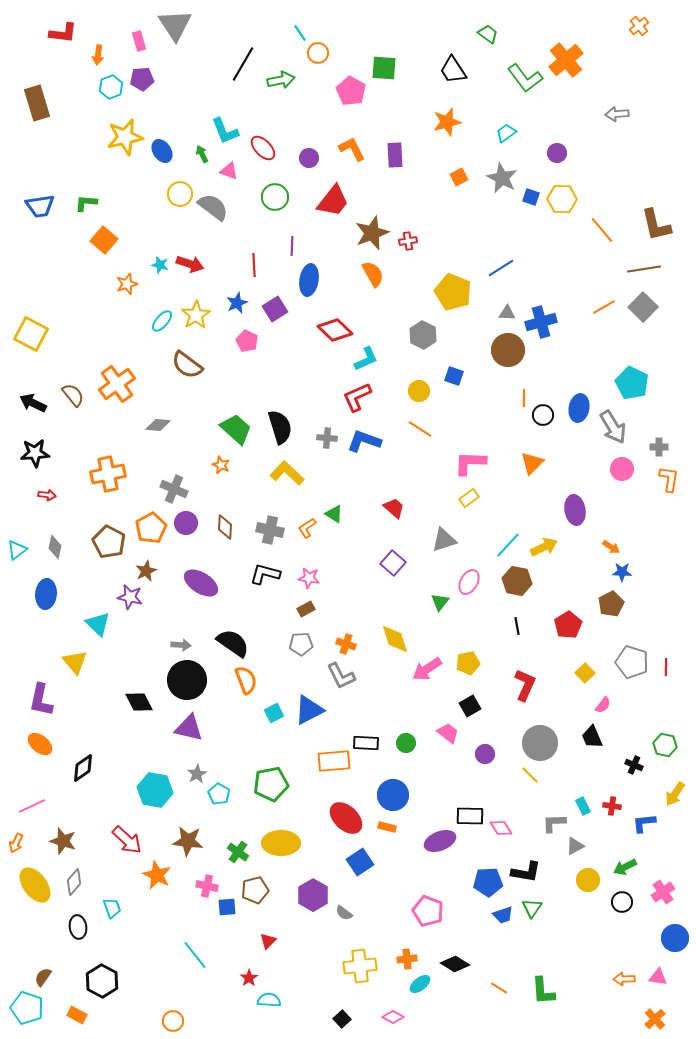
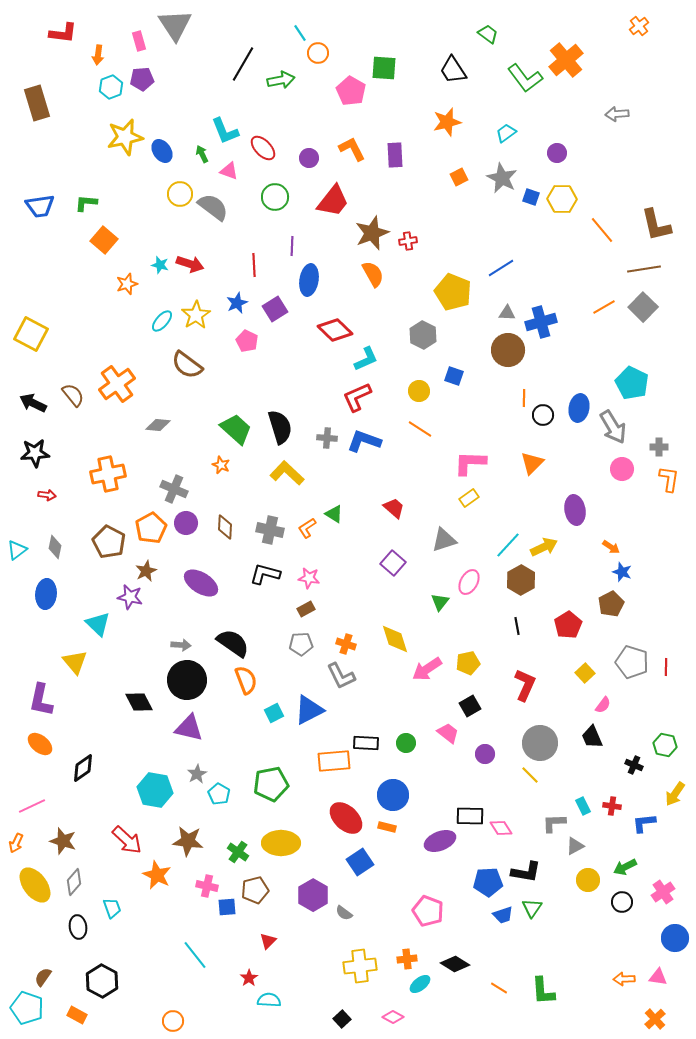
blue star at (622, 572): rotated 18 degrees clockwise
brown hexagon at (517, 581): moved 4 px right, 1 px up; rotated 20 degrees clockwise
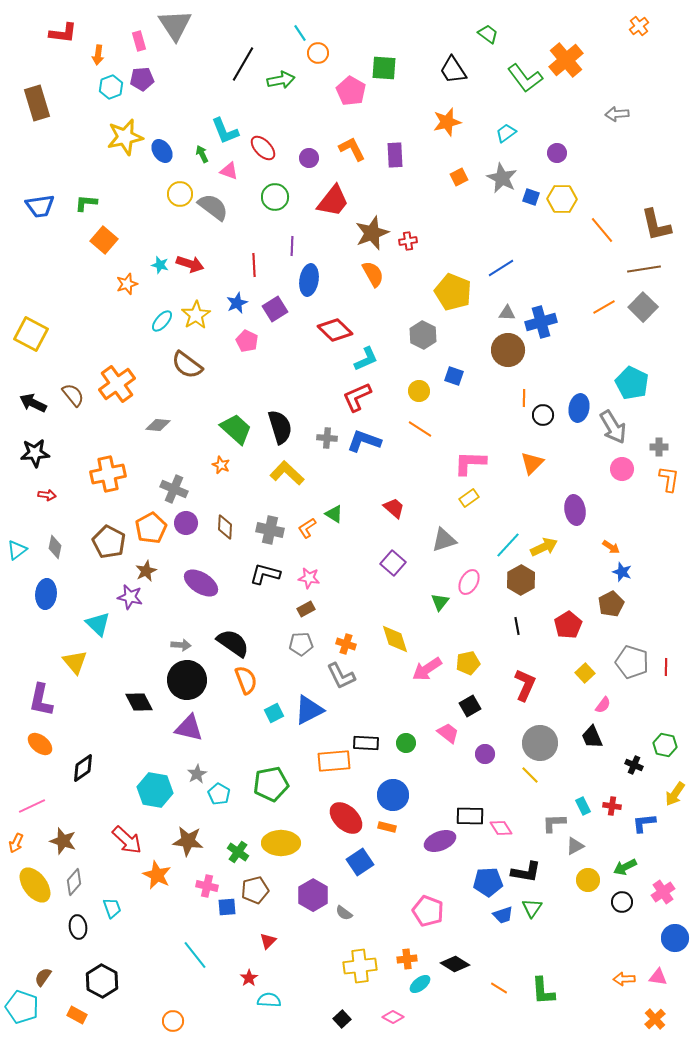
cyan pentagon at (27, 1008): moved 5 px left, 1 px up
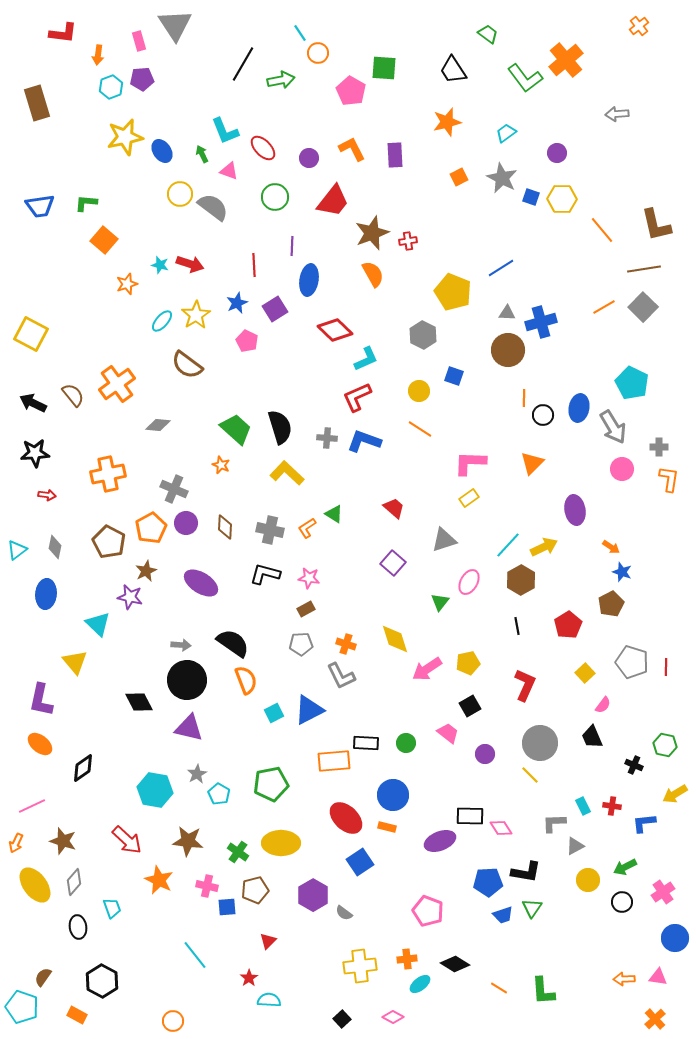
yellow arrow at (675, 794): rotated 25 degrees clockwise
orange star at (157, 875): moved 2 px right, 5 px down
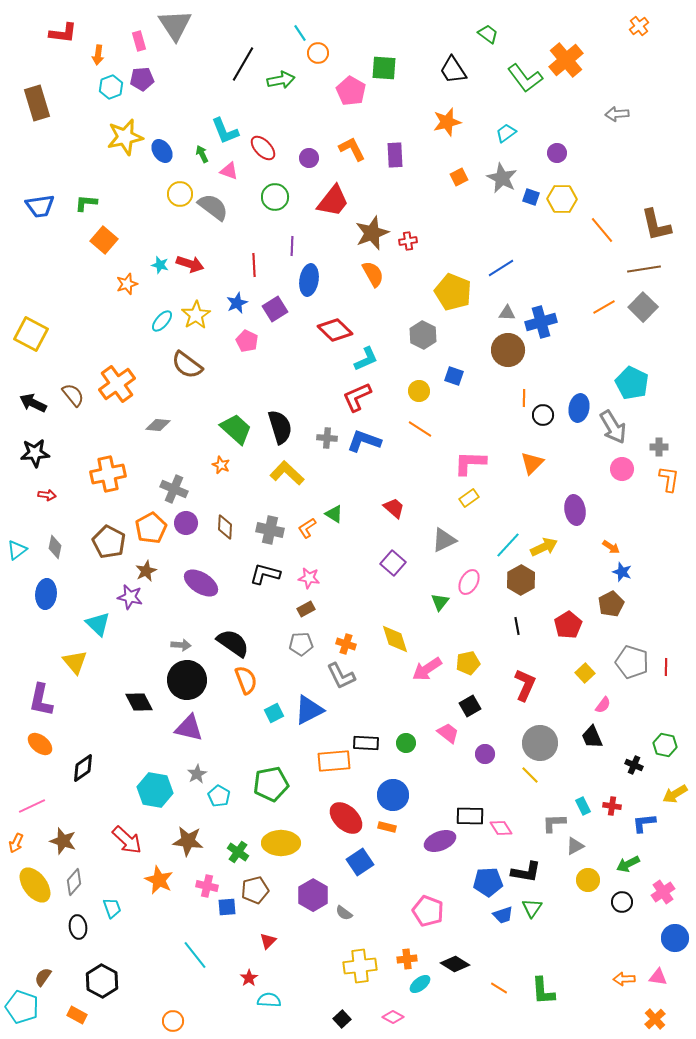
gray triangle at (444, 540): rotated 8 degrees counterclockwise
cyan pentagon at (219, 794): moved 2 px down
green arrow at (625, 867): moved 3 px right, 3 px up
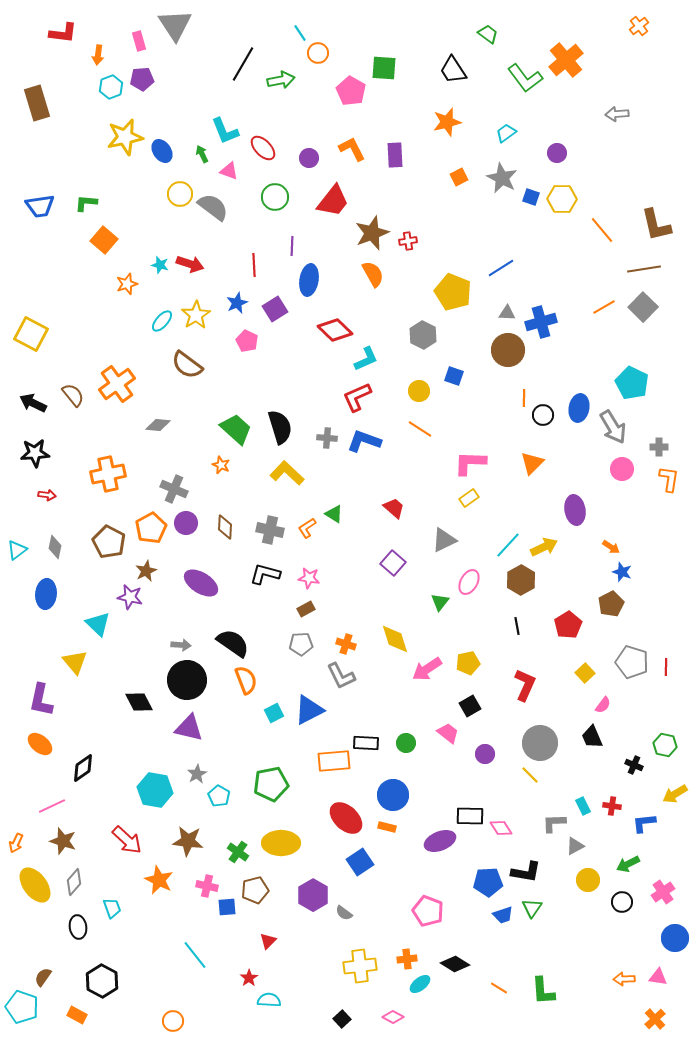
pink line at (32, 806): moved 20 px right
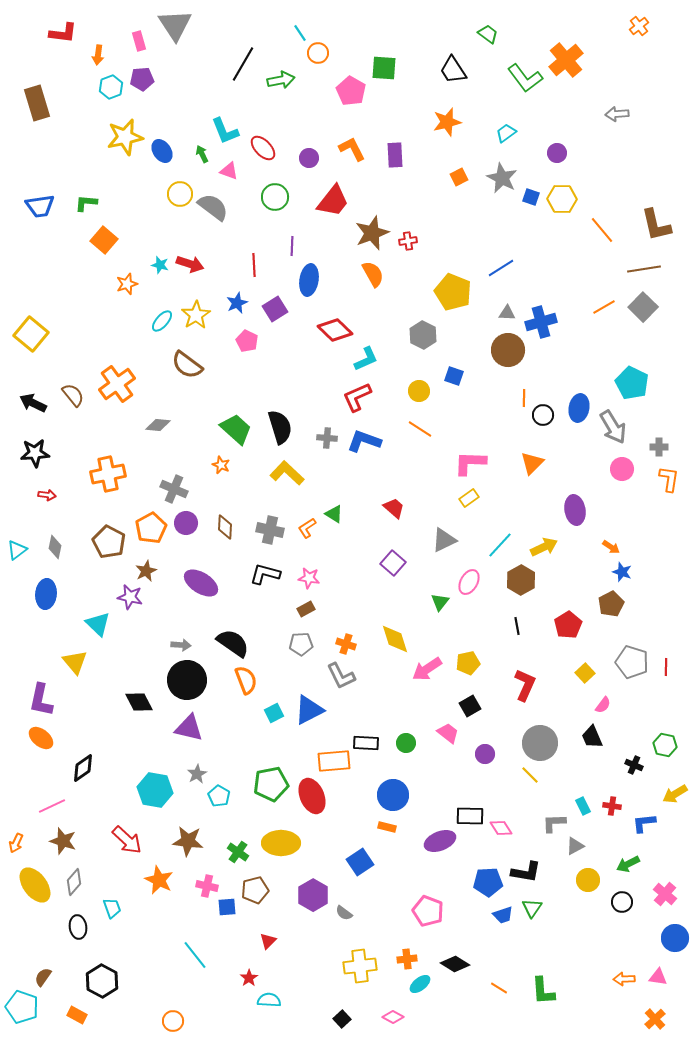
yellow square at (31, 334): rotated 12 degrees clockwise
cyan line at (508, 545): moved 8 px left
orange ellipse at (40, 744): moved 1 px right, 6 px up
red ellipse at (346, 818): moved 34 px left, 22 px up; rotated 24 degrees clockwise
pink cross at (663, 892): moved 2 px right, 2 px down; rotated 15 degrees counterclockwise
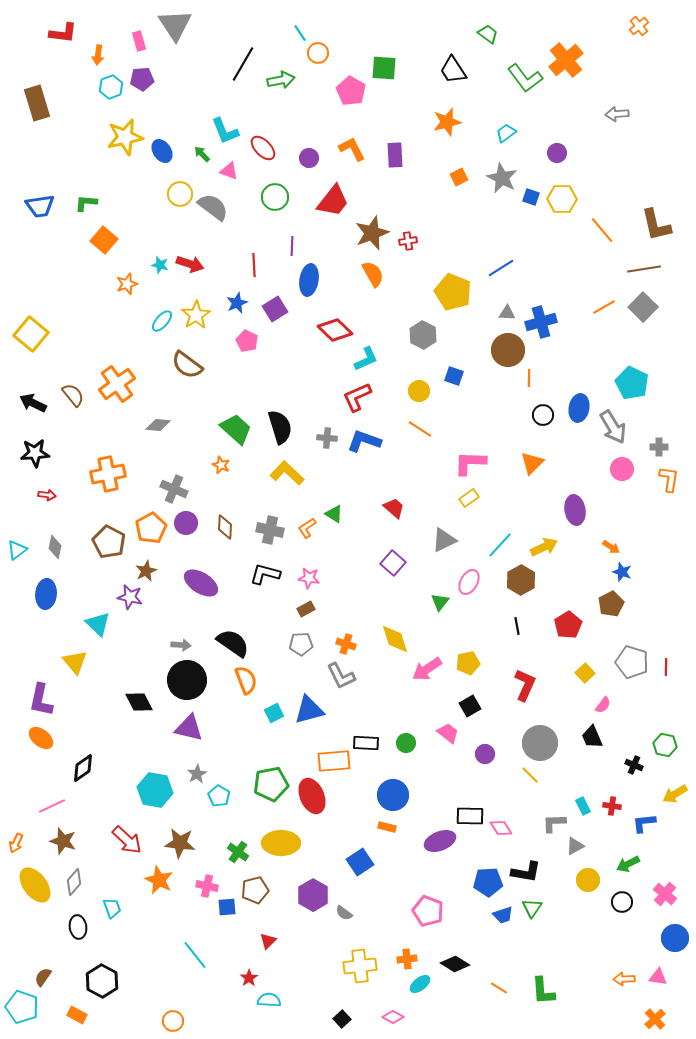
green arrow at (202, 154): rotated 18 degrees counterclockwise
orange line at (524, 398): moved 5 px right, 20 px up
blue triangle at (309, 710): rotated 12 degrees clockwise
brown star at (188, 841): moved 8 px left, 2 px down
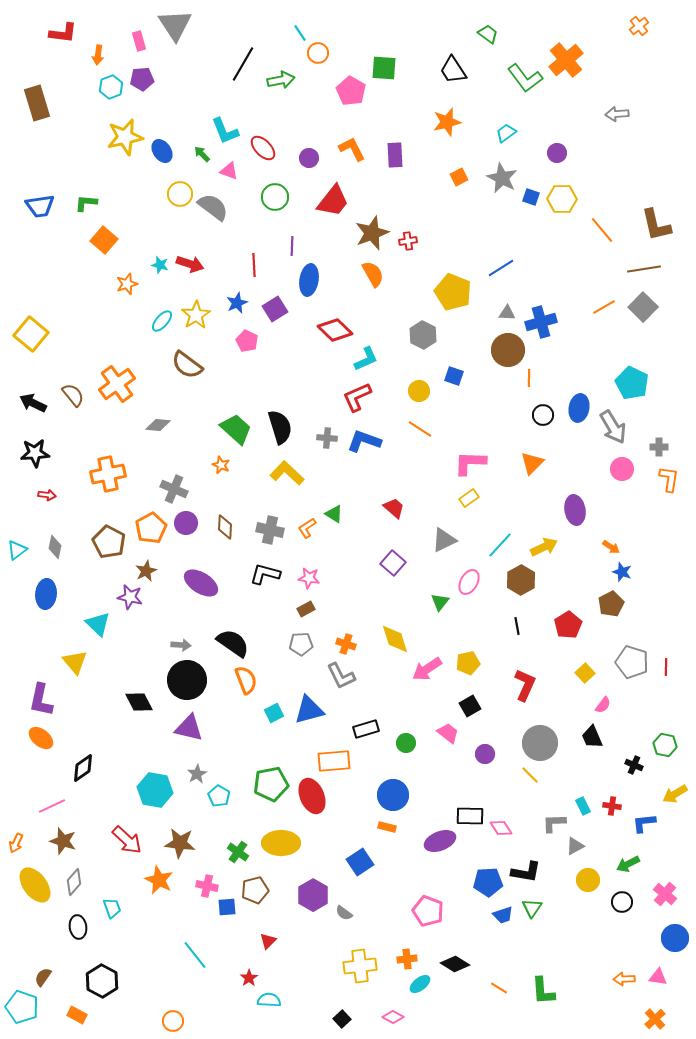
black rectangle at (366, 743): moved 14 px up; rotated 20 degrees counterclockwise
